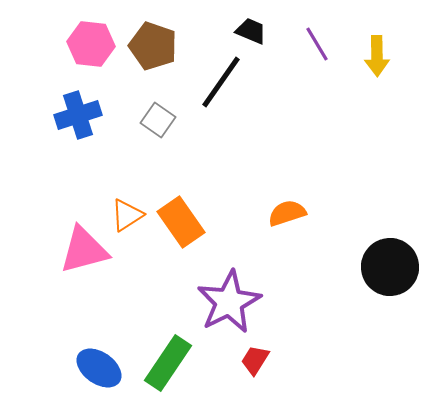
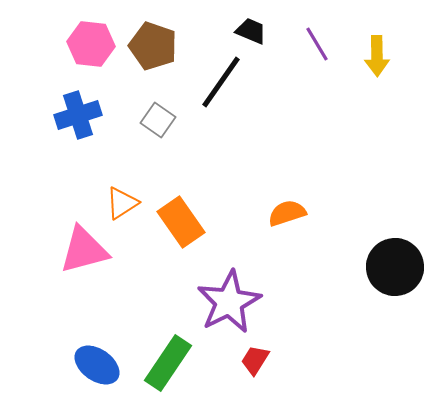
orange triangle: moved 5 px left, 12 px up
black circle: moved 5 px right
blue ellipse: moved 2 px left, 3 px up
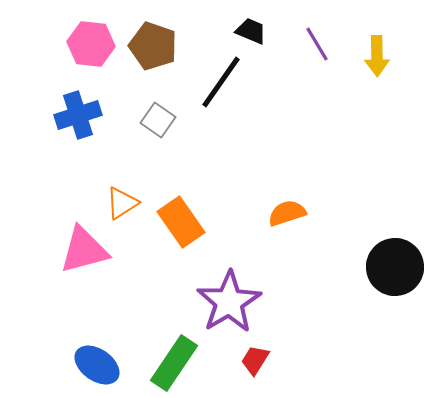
purple star: rotated 4 degrees counterclockwise
green rectangle: moved 6 px right
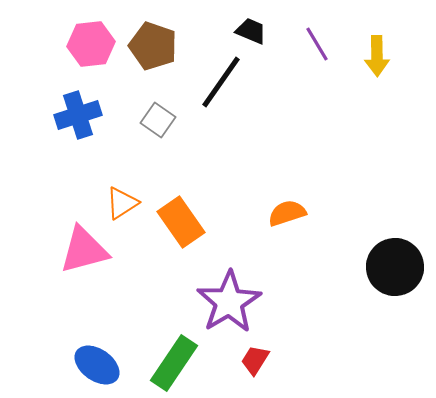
pink hexagon: rotated 12 degrees counterclockwise
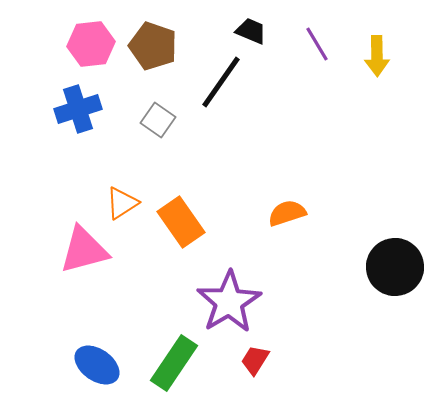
blue cross: moved 6 px up
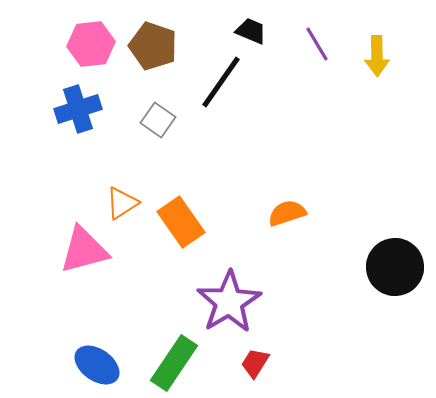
red trapezoid: moved 3 px down
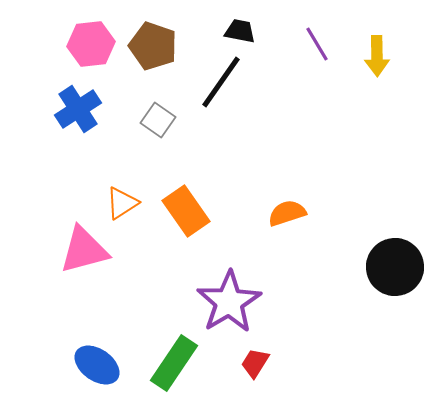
black trapezoid: moved 11 px left; rotated 12 degrees counterclockwise
blue cross: rotated 15 degrees counterclockwise
orange rectangle: moved 5 px right, 11 px up
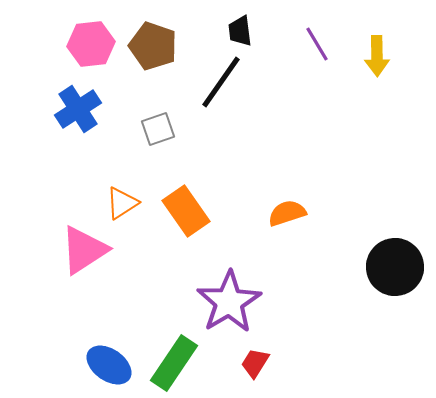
black trapezoid: rotated 108 degrees counterclockwise
gray square: moved 9 px down; rotated 36 degrees clockwise
pink triangle: rotated 18 degrees counterclockwise
blue ellipse: moved 12 px right
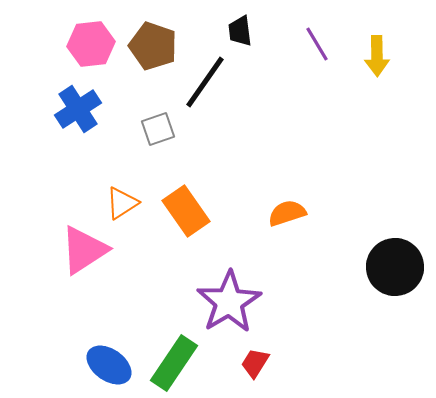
black line: moved 16 px left
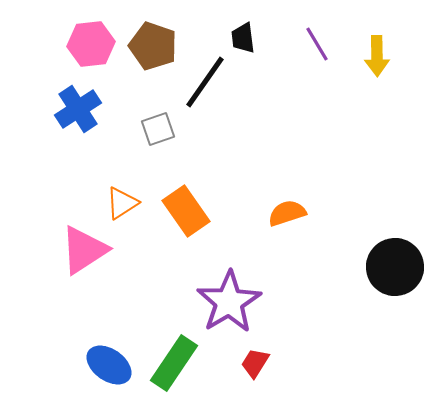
black trapezoid: moved 3 px right, 7 px down
